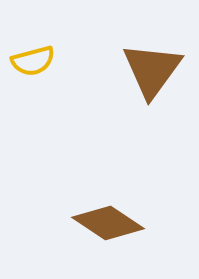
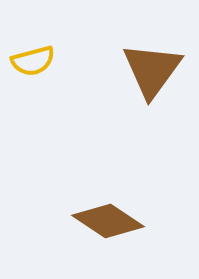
brown diamond: moved 2 px up
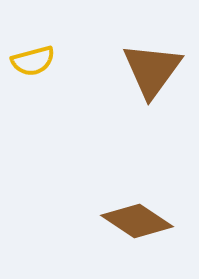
brown diamond: moved 29 px right
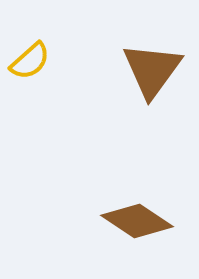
yellow semicircle: moved 3 px left; rotated 27 degrees counterclockwise
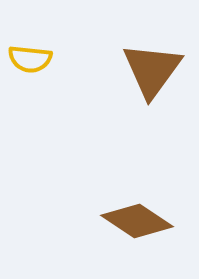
yellow semicircle: moved 2 px up; rotated 48 degrees clockwise
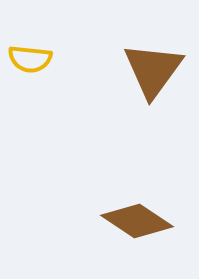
brown triangle: moved 1 px right
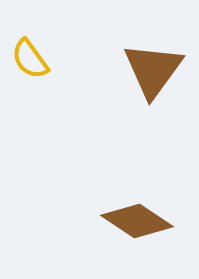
yellow semicircle: rotated 48 degrees clockwise
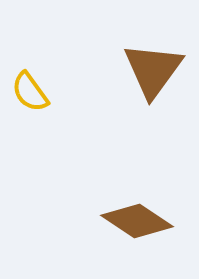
yellow semicircle: moved 33 px down
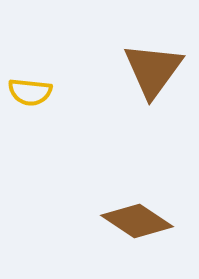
yellow semicircle: rotated 48 degrees counterclockwise
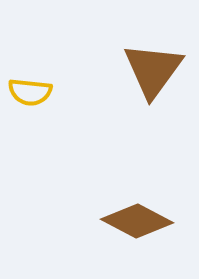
brown diamond: rotated 6 degrees counterclockwise
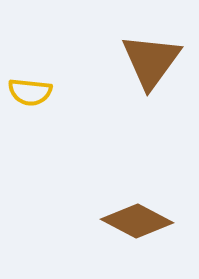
brown triangle: moved 2 px left, 9 px up
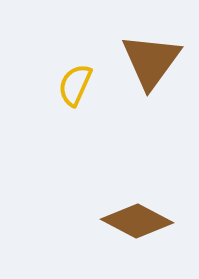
yellow semicircle: moved 45 px right, 7 px up; rotated 108 degrees clockwise
